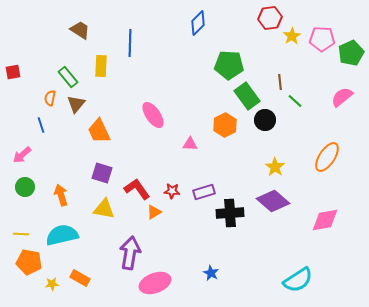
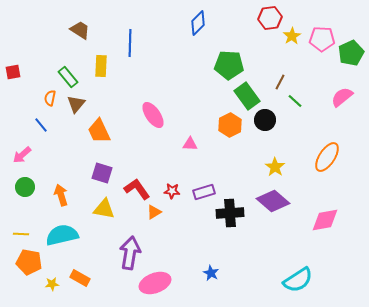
brown line at (280, 82): rotated 35 degrees clockwise
blue line at (41, 125): rotated 21 degrees counterclockwise
orange hexagon at (225, 125): moved 5 px right
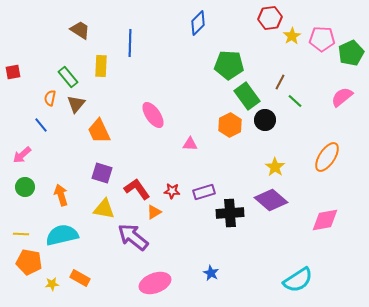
purple diamond at (273, 201): moved 2 px left, 1 px up
purple arrow at (130, 253): moved 3 px right, 16 px up; rotated 60 degrees counterclockwise
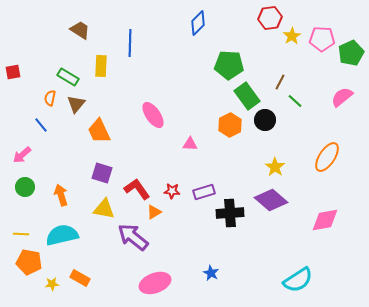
green rectangle at (68, 77): rotated 20 degrees counterclockwise
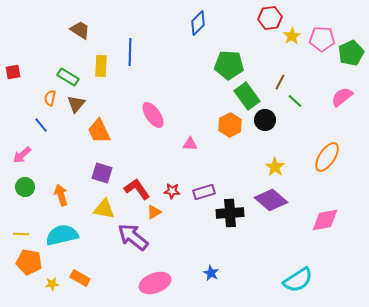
blue line at (130, 43): moved 9 px down
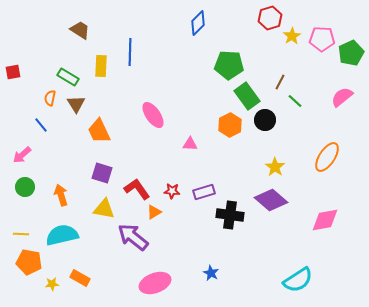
red hexagon at (270, 18): rotated 10 degrees counterclockwise
brown triangle at (76, 104): rotated 12 degrees counterclockwise
black cross at (230, 213): moved 2 px down; rotated 12 degrees clockwise
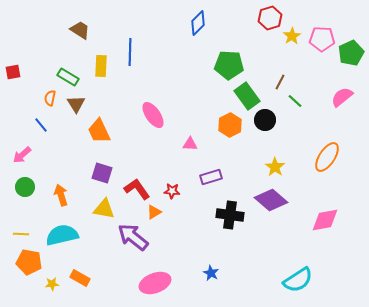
purple rectangle at (204, 192): moved 7 px right, 15 px up
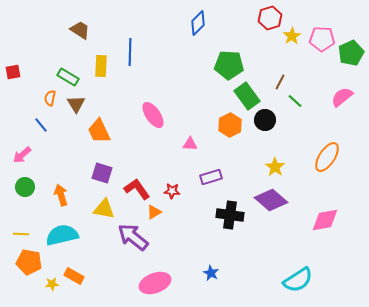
orange rectangle at (80, 278): moved 6 px left, 2 px up
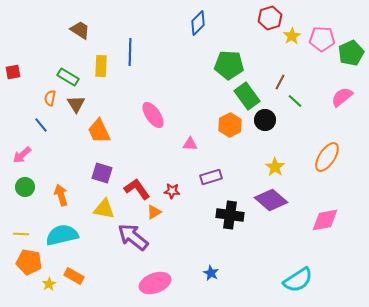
yellow star at (52, 284): moved 3 px left; rotated 24 degrees counterclockwise
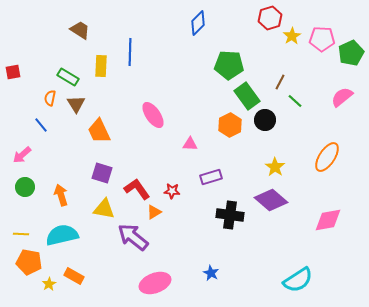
pink diamond at (325, 220): moved 3 px right
